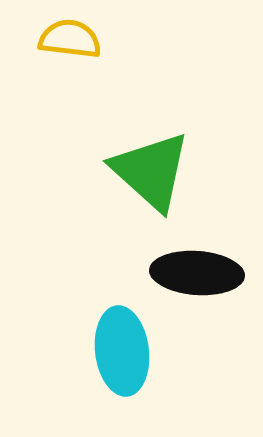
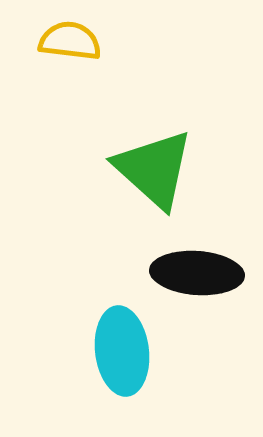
yellow semicircle: moved 2 px down
green triangle: moved 3 px right, 2 px up
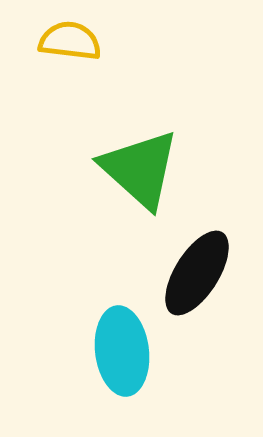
green triangle: moved 14 px left
black ellipse: rotated 62 degrees counterclockwise
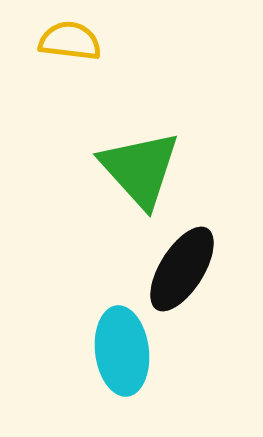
green triangle: rotated 6 degrees clockwise
black ellipse: moved 15 px left, 4 px up
